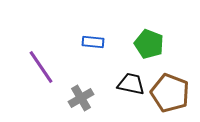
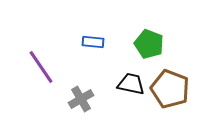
brown pentagon: moved 4 px up
gray cross: moved 1 px down
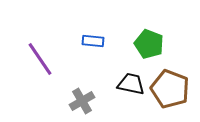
blue rectangle: moved 1 px up
purple line: moved 1 px left, 8 px up
gray cross: moved 1 px right, 2 px down
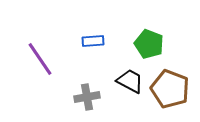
blue rectangle: rotated 10 degrees counterclockwise
black trapezoid: moved 1 px left, 3 px up; rotated 16 degrees clockwise
gray cross: moved 5 px right, 4 px up; rotated 20 degrees clockwise
